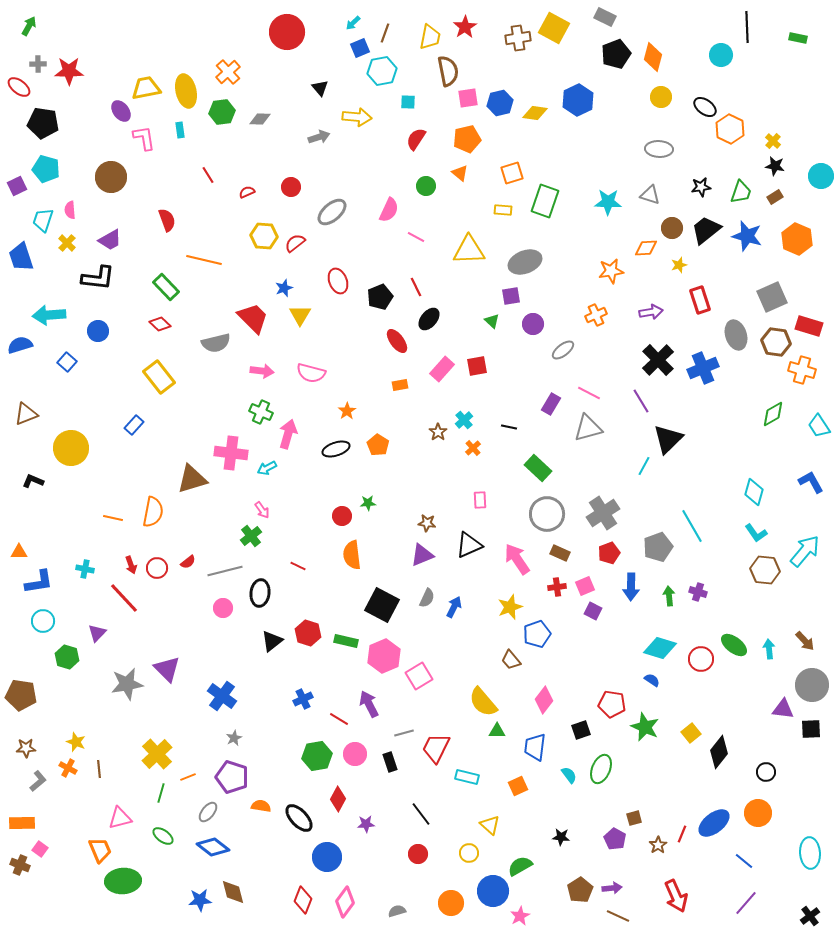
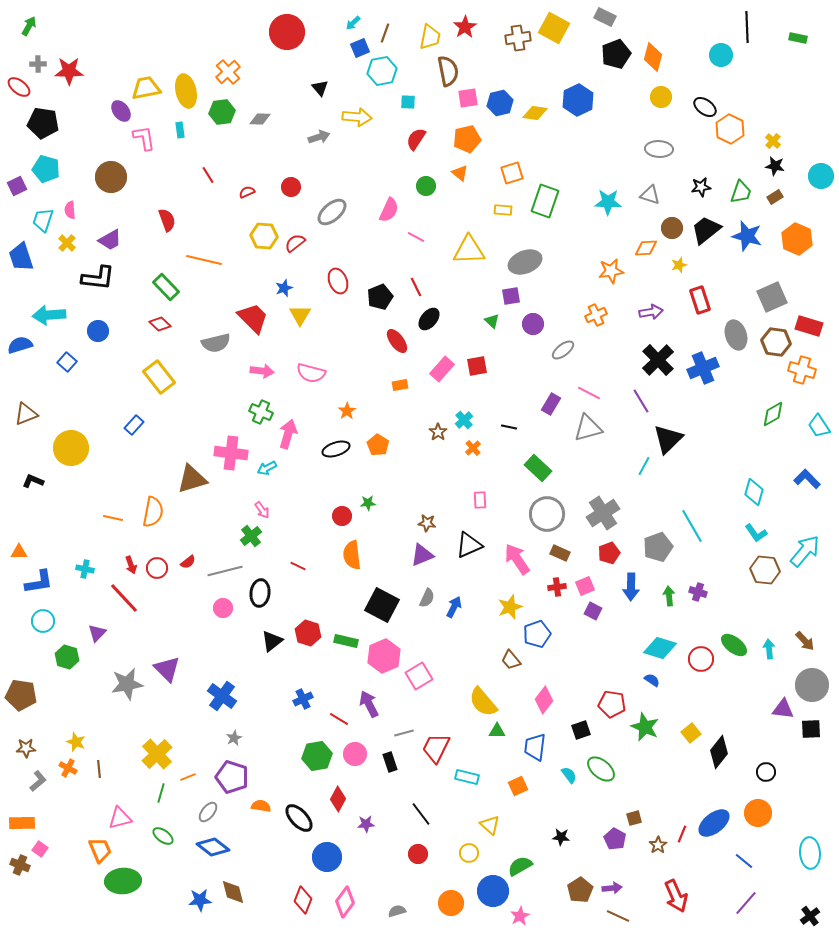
blue L-shape at (811, 482): moved 4 px left, 3 px up; rotated 16 degrees counterclockwise
green ellipse at (601, 769): rotated 72 degrees counterclockwise
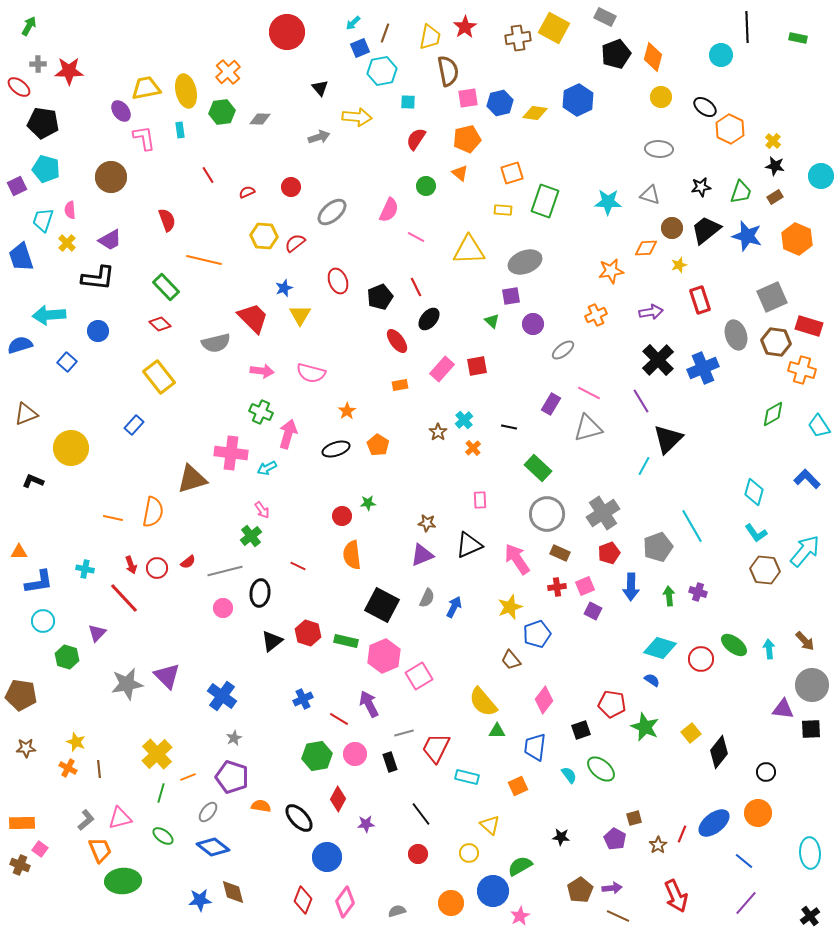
purple triangle at (167, 669): moved 7 px down
gray L-shape at (38, 781): moved 48 px right, 39 px down
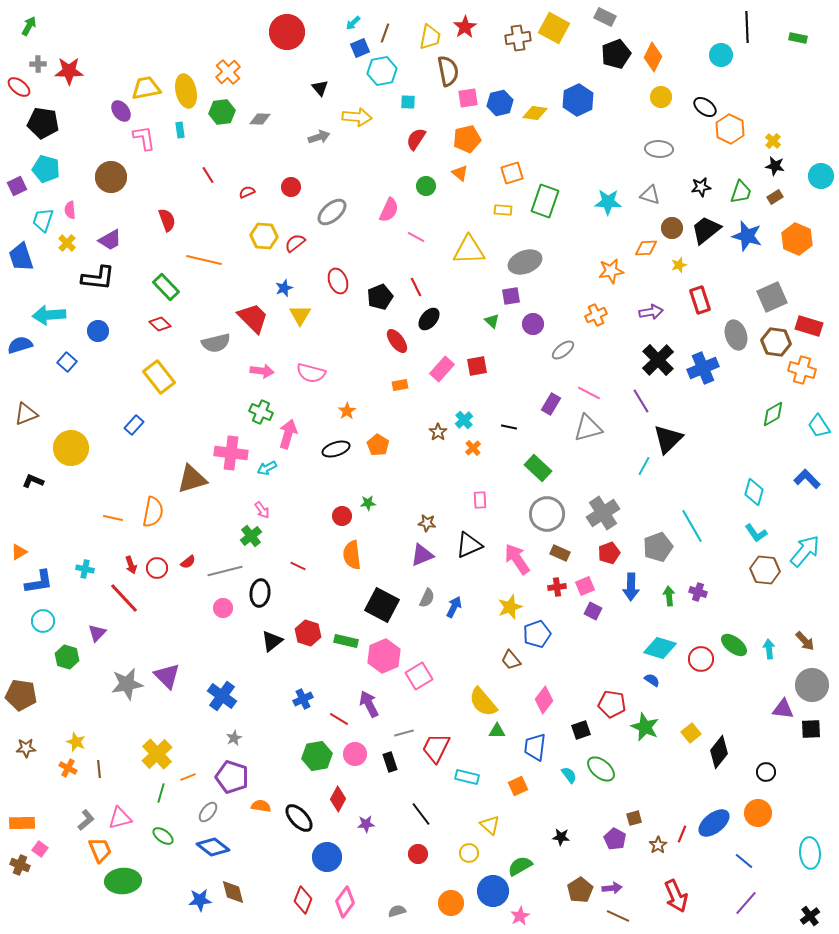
orange diamond at (653, 57): rotated 12 degrees clockwise
orange triangle at (19, 552): rotated 30 degrees counterclockwise
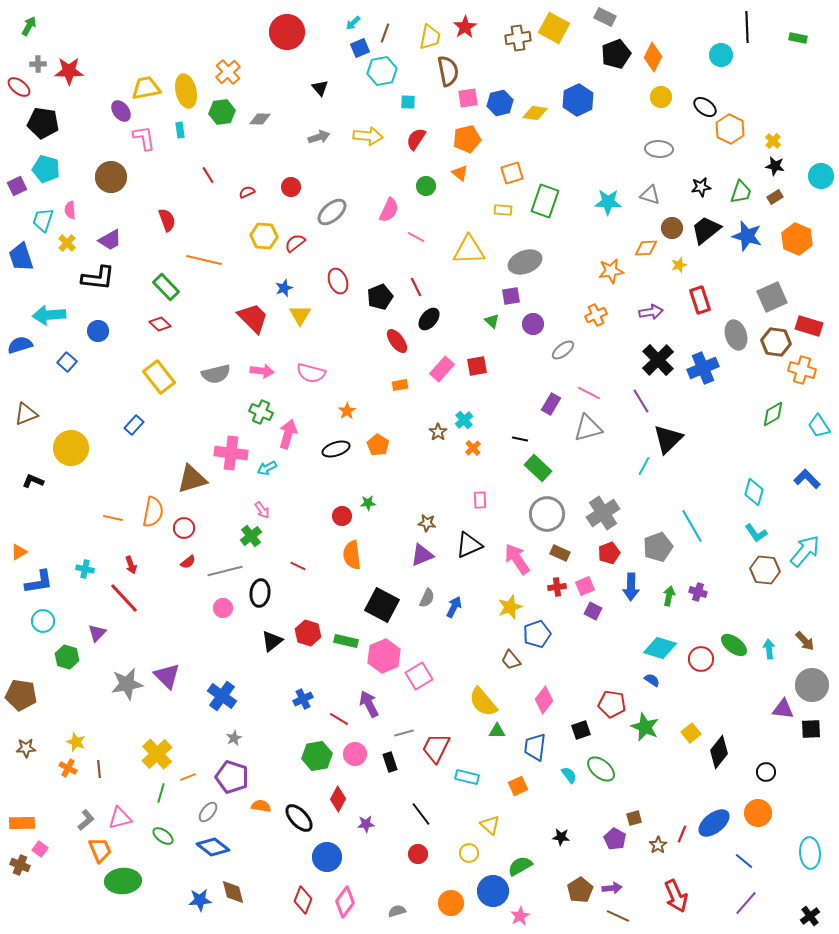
yellow arrow at (357, 117): moved 11 px right, 19 px down
gray semicircle at (216, 343): moved 31 px down
black line at (509, 427): moved 11 px right, 12 px down
red circle at (157, 568): moved 27 px right, 40 px up
green arrow at (669, 596): rotated 18 degrees clockwise
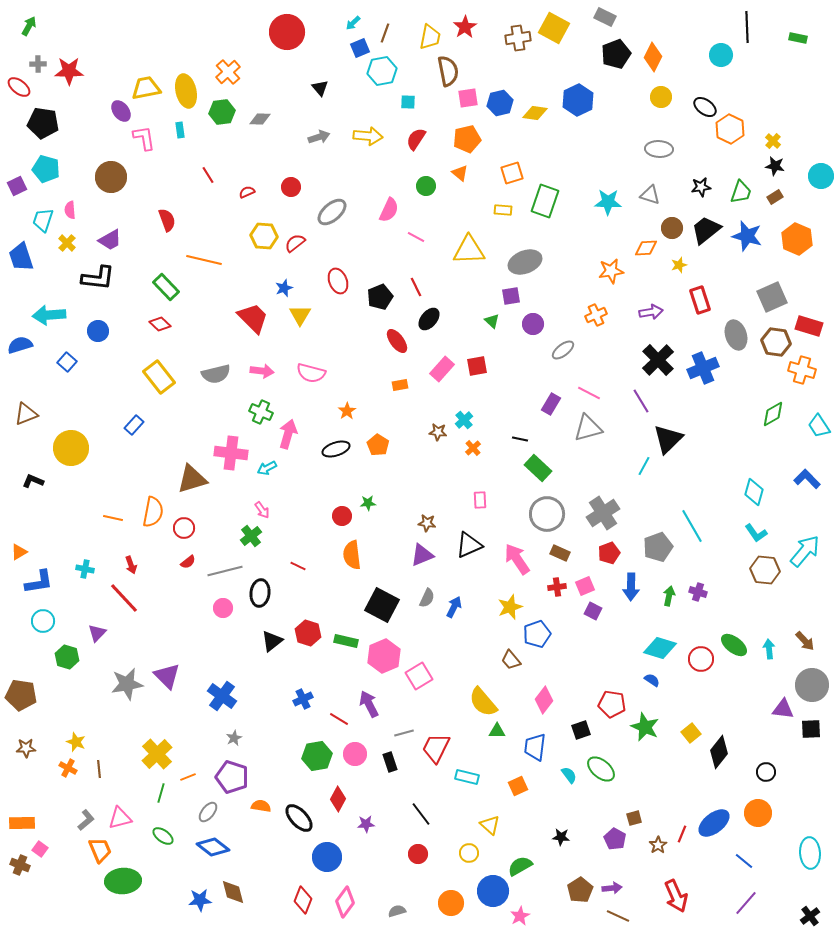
brown star at (438, 432): rotated 30 degrees counterclockwise
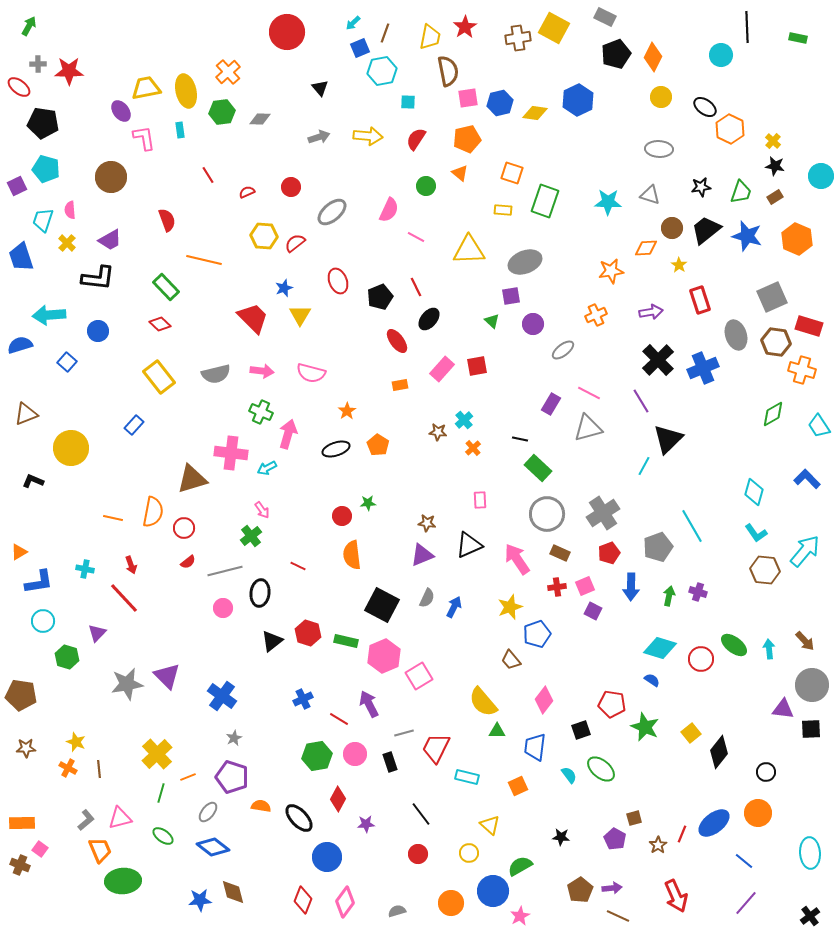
orange square at (512, 173): rotated 35 degrees clockwise
yellow star at (679, 265): rotated 21 degrees counterclockwise
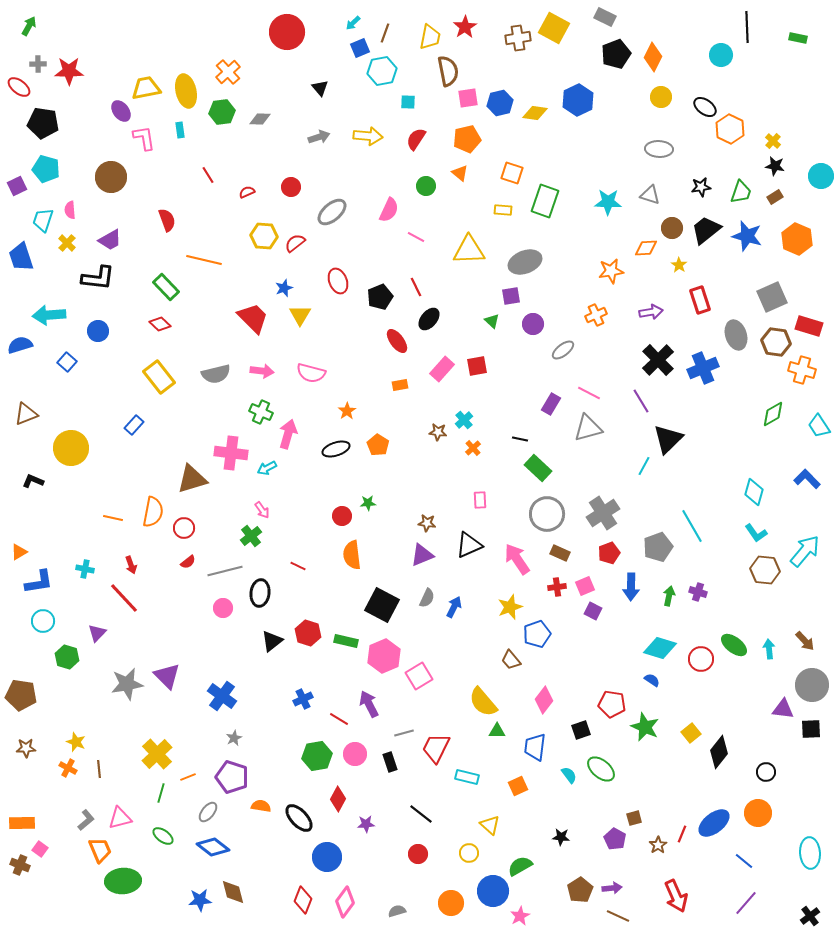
black line at (421, 814): rotated 15 degrees counterclockwise
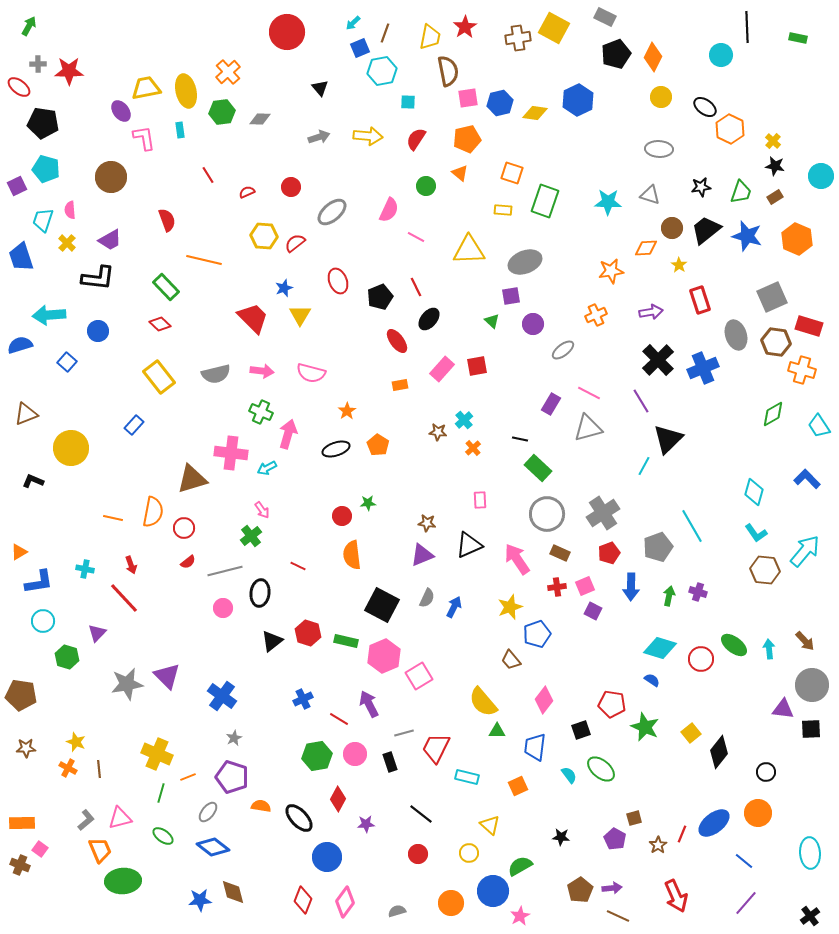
yellow cross at (157, 754): rotated 24 degrees counterclockwise
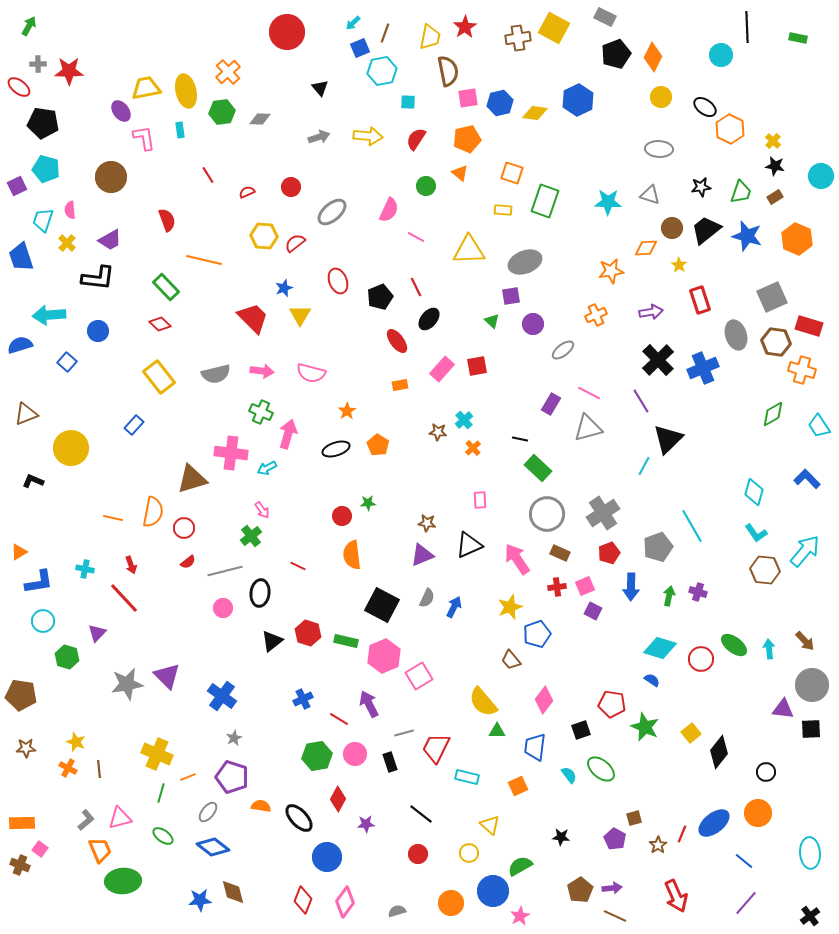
brown line at (618, 916): moved 3 px left
